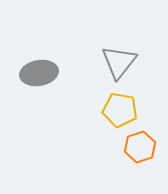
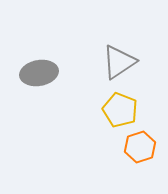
gray triangle: rotated 18 degrees clockwise
yellow pentagon: rotated 12 degrees clockwise
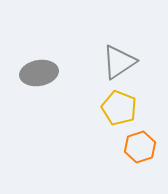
yellow pentagon: moved 1 px left, 2 px up
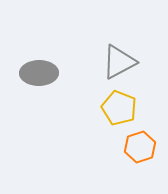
gray triangle: rotated 6 degrees clockwise
gray ellipse: rotated 9 degrees clockwise
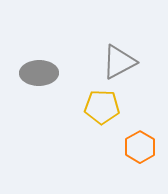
yellow pentagon: moved 17 px left, 1 px up; rotated 20 degrees counterclockwise
orange hexagon: rotated 12 degrees counterclockwise
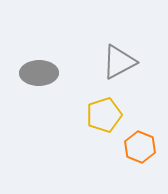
yellow pentagon: moved 2 px right, 8 px down; rotated 20 degrees counterclockwise
orange hexagon: rotated 8 degrees counterclockwise
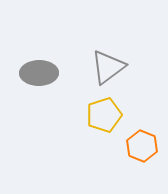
gray triangle: moved 11 px left, 5 px down; rotated 9 degrees counterclockwise
orange hexagon: moved 2 px right, 1 px up
